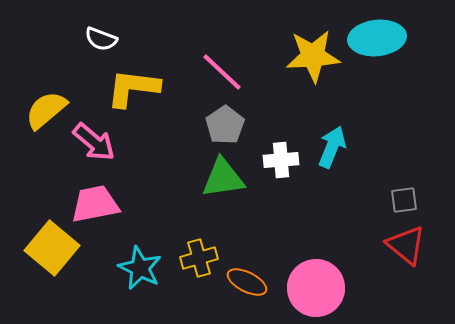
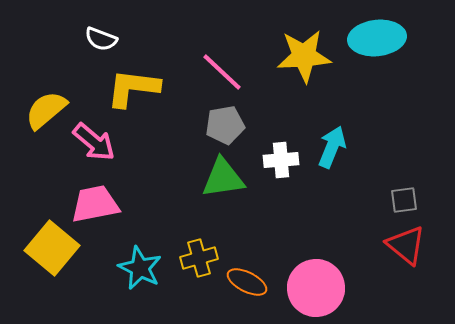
yellow star: moved 9 px left
gray pentagon: rotated 24 degrees clockwise
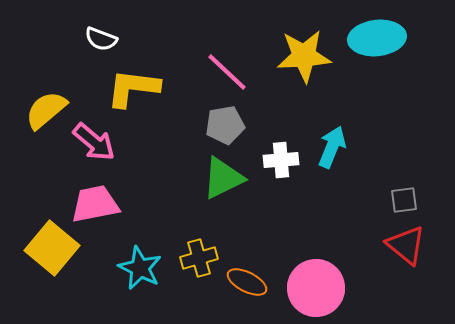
pink line: moved 5 px right
green triangle: rotated 18 degrees counterclockwise
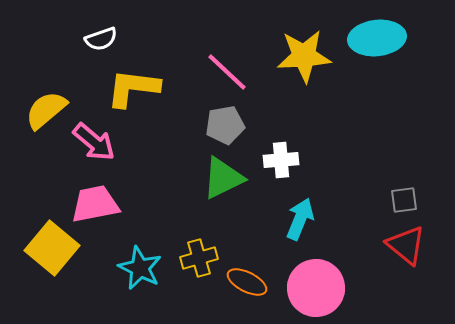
white semicircle: rotated 40 degrees counterclockwise
cyan arrow: moved 32 px left, 72 px down
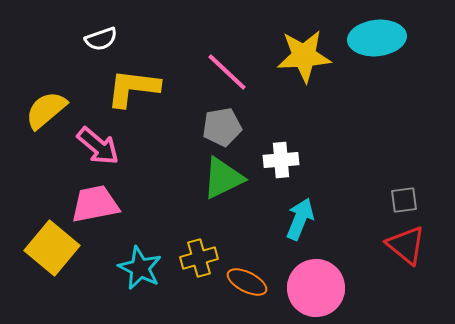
gray pentagon: moved 3 px left, 2 px down
pink arrow: moved 4 px right, 4 px down
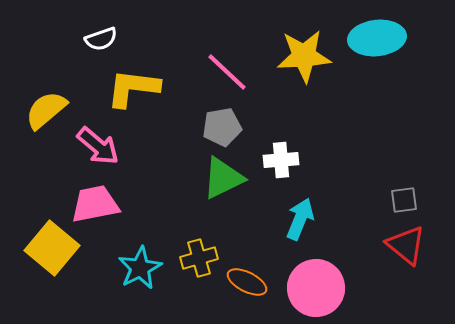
cyan star: rotated 18 degrees clockwise
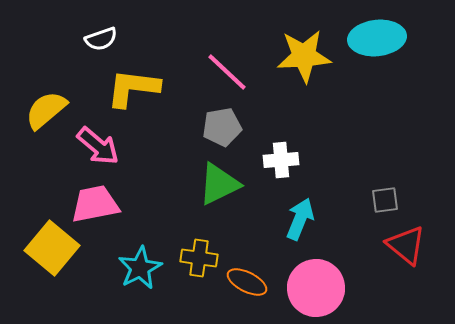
green triangle: moved 4 px left, 6 px down
gray square: moved 19 px left
yellow cross: rotated 24 degrees clockwise
